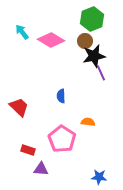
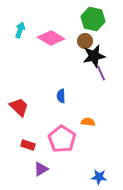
green hexagon: moved 1 px right; rotated 25 degrees counterclockwise
cyan arrow: moved 2 px left, 2 px up; rotated 56 degrees clockwise
pink diamond: moved 2 px up
red rectangle: moved 5 px up
purple triangle: rotated 35 degrees counterclockwise
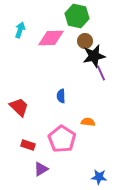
green hexagon: moved 16 px left, 3 px up
pink diamond: rotated 32 degrees counterclockwise
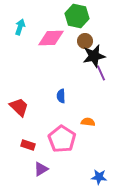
cyan arrow: moved 3 px up
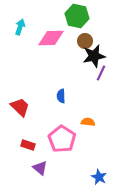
purple line: rotated 49 degrees clockwise
red trapezoid: moved 1 px right
purple triangle: moved 1 px left, 1 px up; rotated 49 degrees counterclockwise
blue star: rotated 21 degrees clockwise
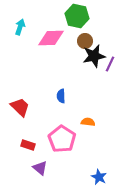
purple line: moved 9 px right, 9 px up
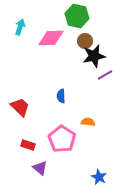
purple line: moved 5 px left, 11 px down; rotated 35 degrees clockwise
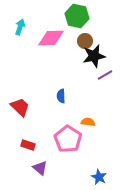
pink pentagon: moved 6 px right
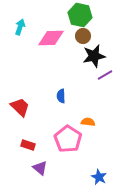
green hexagon: moved 3 px right, 1 px up
brown circle: moved 2 px left, 5 px up
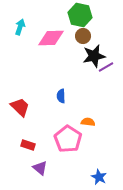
purple line: moved 1 px right, 8 px up
